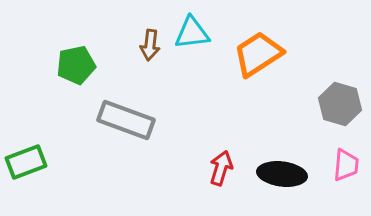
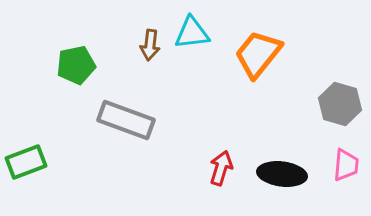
orange trapezoid: rotated 18 degrees counterclockwise
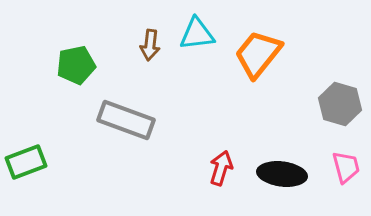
cyan triangle: moved 5 px right, 1 px down
pink trapezoid: moved 2 px down; rotated 20 degrees counterclockwise
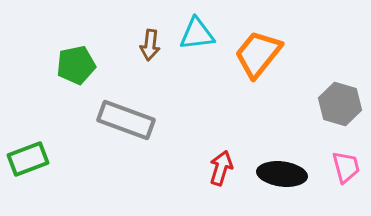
green rectangle: moved 2 px right, 3 px up
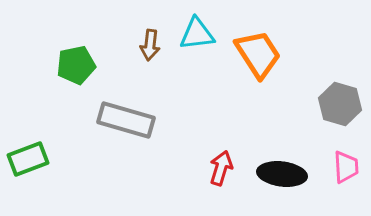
orange trapezoid: rotated 108 degrees clockwise
gray rectangle: rotated 4 degrees counterclockwise
pink trapezoid: rotated 12 degrees clockwise
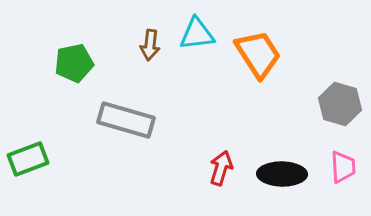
green pentagon: moved 2 px left, 2 px up
pink trapezoid: moved 3 px left
black ellipse: rotated 6 degrees counterclockwise
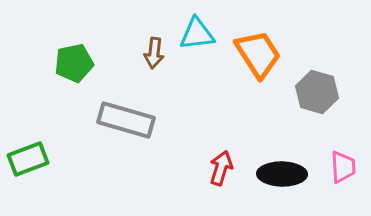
brown arrow: moved 4 px right, 8 px down
gray hexagon: moved 23 px left, 12 px up
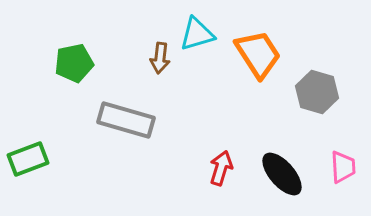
cyan triangle: rotated 9 degrees counterclockwise
brown arrow: moved 6 px right, 5 px down
black ellipse: rotated 48 degrees clockwise
